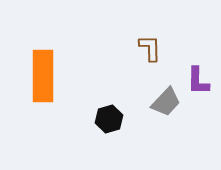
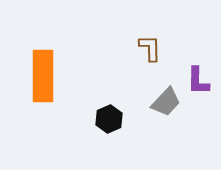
black hexagon: rotated 8 degrees counterclockwise
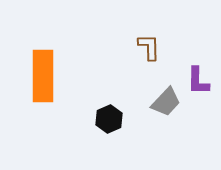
brown L-shape: moved 1 px left, 1 px up
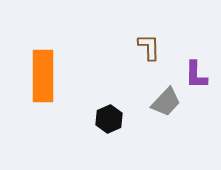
purple L-shape: moved 2 px left, 6 px up
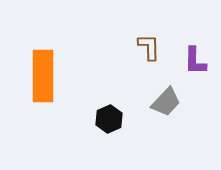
purple L-shape: moved 1 px left, 14 px up
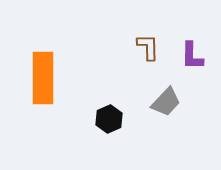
brown L-shape: moved 1 px left
purple L-shape: moved 3 px left, 5 px up
orange rectangle: moved 2 px down
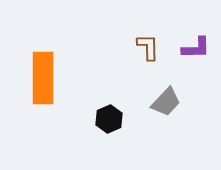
purple L-shape: moved 4 px right, 8 px up; rotated 92 degrees counterclockwise
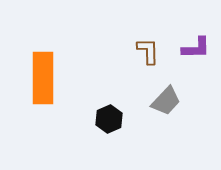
brown L-shape: moved 4 px down
gray trapezoid: moved 1 px up
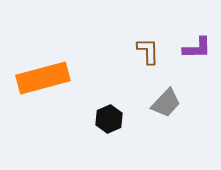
purple L-shape: moved 1 px right
orange rectangle: rotated 75 degrees clockwise
gray trapezoid: moved 2 px down
